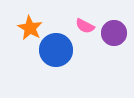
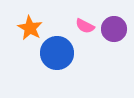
purple circle: moved 4 px up
blue circle: moved 1 px right, 3 px down
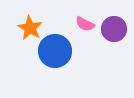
pink semicircle: moved 2 px up
blue circle: moved 2 px left, 2 px up
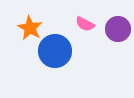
purple circle: moved 4 px right
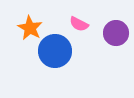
pink semicircle: moved 6 px left
purple circle: moved 2 px left, 4 px down
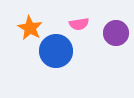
pink semicircle: rotated 36 degrees counterclockwise
blue circle: moved 1 px right
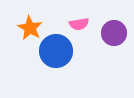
purple circle: moved 2 px left
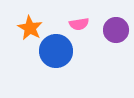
purple circle: moved 2 px right, 3 px up
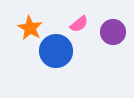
pink semicircle: rotated 30 degrees counterclockwise
purple circle: moved 3 px left, 2 px down
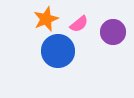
orange star: moved 16 px right, 9 px up; rotated 20 degrees clockwise
blue circle: moved 2 px right
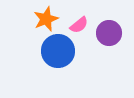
pink semicircle: moved 1 px down
purple circle: moved 4 px left, 1 px down
